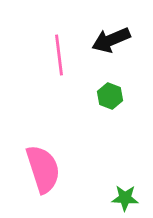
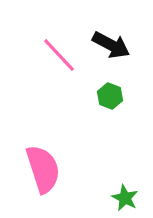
black arrow: moved 5 px down; rotated 129 degrees counterclockwise
pink line: rotated 36 degrees counterclockwise
green star: rotated 24 degrees clockwise
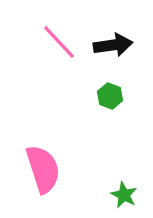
black arrow: moved 2 px right; rotated 36 degrees counterclockwise
pink line: moved 13 px up
green star: moved 1 px left, 3 px up
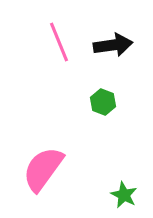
pink line: rotated 21 degrees clockwise
green hexagon: moved 7 px left, 6 px down
pink semicircle: rotated 126 degrees counterclockwise
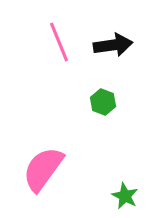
green star: moved 1 px right, 1 px down
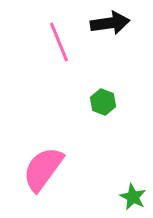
black arrow: moved 3 px left, 22 px up
green star: moved 8 px right, 1 px down
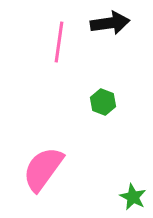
pink line: rotated 30 degrees clockwise
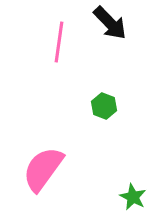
black arrow: rotated 54 degrees clockwise
green hexagon: moved 1 px right, 4 px down
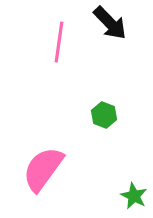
green hexagon: moved 9 px down
green star: moved 1 px right, 1 px up
